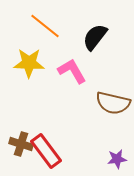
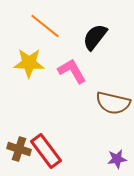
brown cross: moved 2 px left, 5 px down
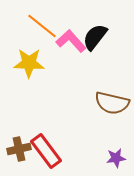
orange line: moved 3 px left
pink L-shape: moved 1 px left, 30 px up; rotated 12 degrees counterclockwise
brown semicircle: moved 1 px left
brown cross: rotated 30 degrees counterclockwise
purple star: moved 1 px left, 1 px up
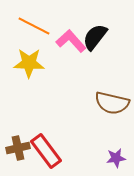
orange line: moved 8 px left; rotated 12 degrees counterclockwise
brown cross: moved 1 px left, 1 px up
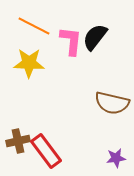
pink L-shape: rotated 48 degrees clockwise
brown cross: moved 7 px up
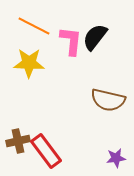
brown semicircle: moved 4 px left, 3 px up
